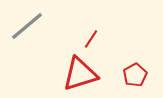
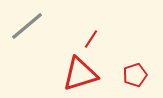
red pentagon: rotated 10 degrees clockwise
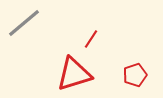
gray line: moved 3 px left, 3 px up
red triangle: moved 6 px left
